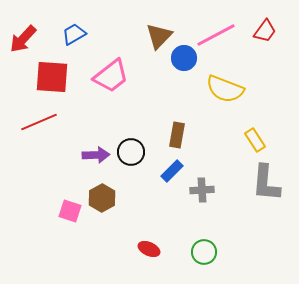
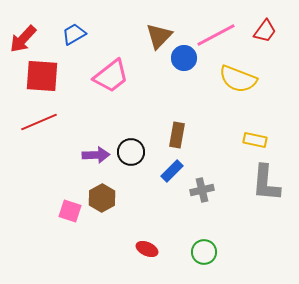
red square: moved 10 px left, 1 px up
yellow semicircle: moved 13 px right, 10 px up
yellow rectangle: rotated 45 degrees counterclockwise
gray cross: rotated 10 degrees counterclockwise
red ellipse: moved 2 px left
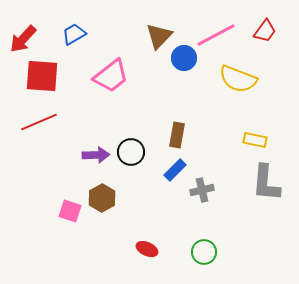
blue rectangle: moved 3 px right, 1 px up
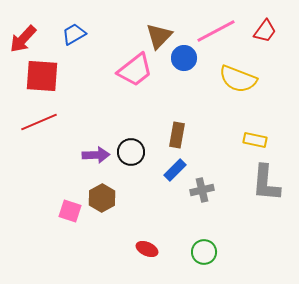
pink line: moved 4 px up
pink trapezoid: moved 24 px right, 6 px up
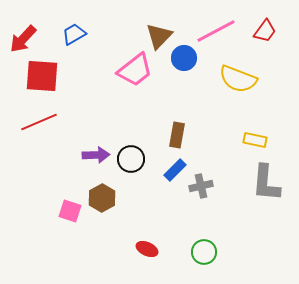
black circle: moved 7 px down
gray cross: moved 1 px left, 4 px up
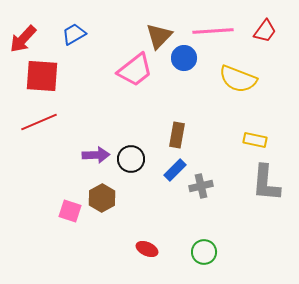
pink line: moved 3 px left; rotated 24 degrees clockwise
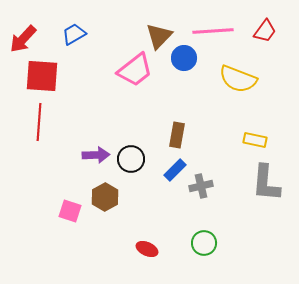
red line: rotated 63 degrees counterclockwise
brown hexagon: moved 3 px right, 1 px up
green circle: moved 9 px up
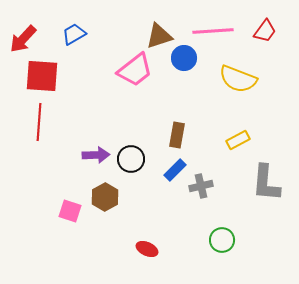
brown triangle: rotated 28 degrees clockwise
yellow rectangle: moved 17 px left; rotated 40 degrees counterclockwise
green circle: moved 18 px right, 3 px up
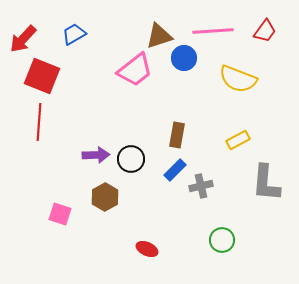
red square: rotated 18 degrees clockwise
pink square: moved 10 px left, 3 px down
